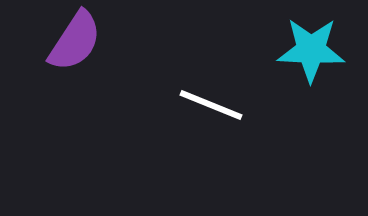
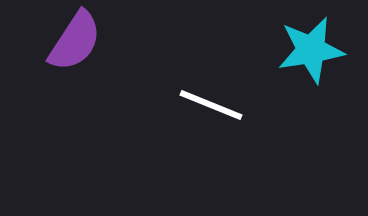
cyan star: rotated 12 degrees counterclockwise
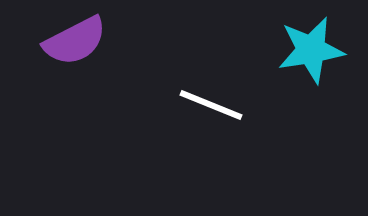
purple semicircle: rotated 30 degrees clockwise
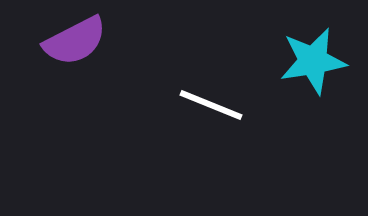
cyan star: moved 2 px right, 11 px down
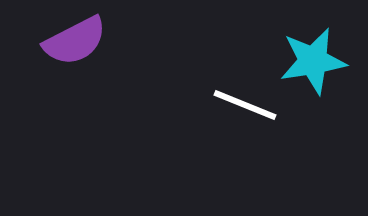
white line: moved 34 px right
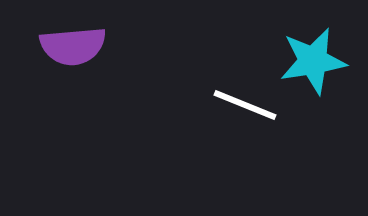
purple semicircle: moved 2 px left, 5 px down; rotated 22 degrees clockwise
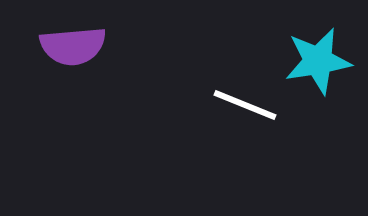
cyan star: moved 5 px right
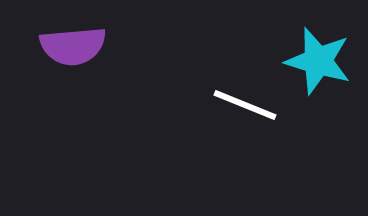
cyan star: rotated 26 degrees clockwise
